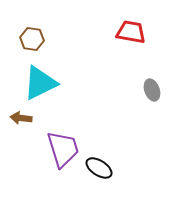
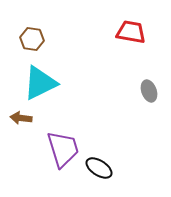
gray ellipse: moved 3 px left, 1 px down
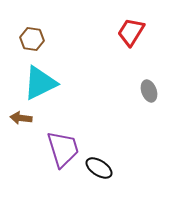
red trapezoid: rotated 68 degrees counterclockwise
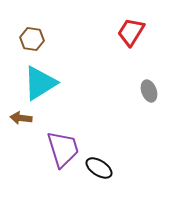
cyan triangle: rotated 6 degrees counterclockwise
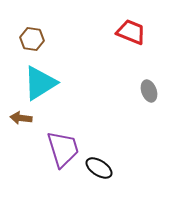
red trapezoid: rotated 80 degrees clockwise
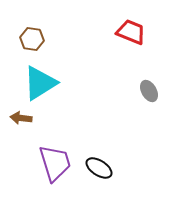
gray ellipse: rotated 10 degrees counterclockwise
purple trapezoid: moved 8 px left, 14 px down
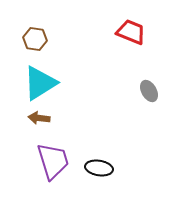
brown hexagon: moved 3 px right
brown arrow: moved 18 px right
purple trapezoid: moved 2 px left, 2 px up
black ellipse: rotated 24 degrees counterclockwise
